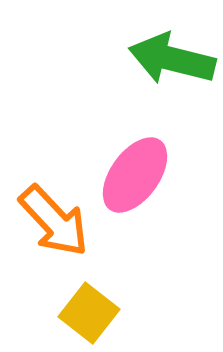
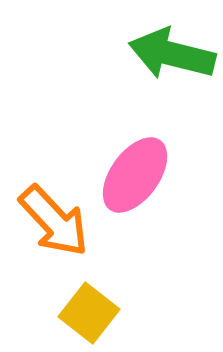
green arrow: moved 5 px up
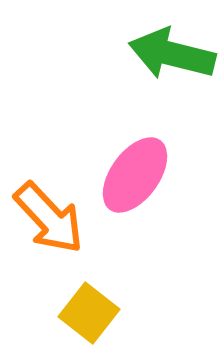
orange arrow: moved 5 px left, 3 px up
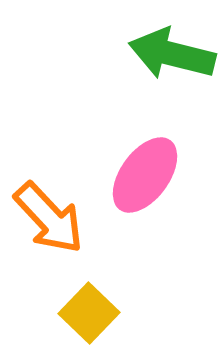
pink ellipse: moved 10 px right
yellow square: rotated 6 degrees clockwise
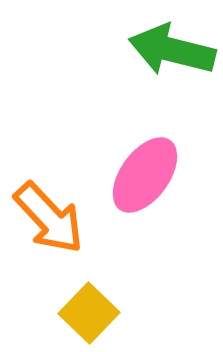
green arrow: moved 4 px up
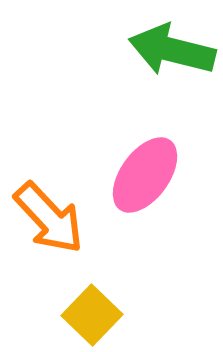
yellow square: moved 3 px right, 2 px down
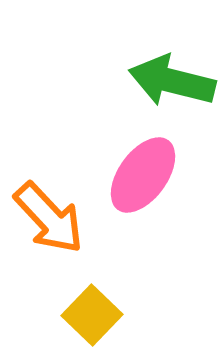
green arrow: moved 31 px down
pink ellipse: moved 2 px left
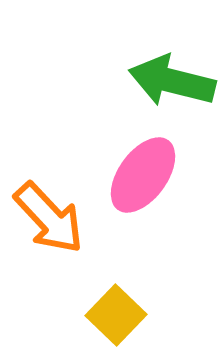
yellow square: moved 24 px right
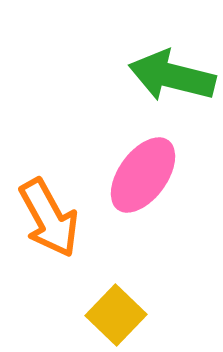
green arrow: moved 5 px up
orange arrow: rotated 14 degrees clockwise
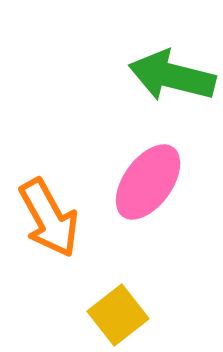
pink ellipse: moved 5 px right, 7 px down
yellow square: moved 2 px right; rotated 8 degrees clockwise
